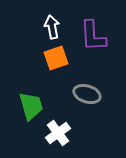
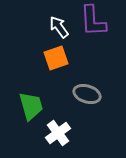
white arrow: moved 7 px right; rotated 25 degrees counterclockwise
purple L-shape: moved 15 px up
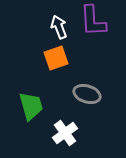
white arrow: rotated 15 degrees clockwise
white cross: moved 7 px right
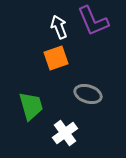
purple L-shape: rotated 20 degrees counterclockwise
gray ellipse: moved 1 px right
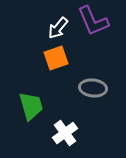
white arrow: moved 1 px left, 1 px down; rotated 120 degrees counterclockwise
gray ellipse: moved 5 px right, 6 px up; rotated 12 degrees counterclockwise
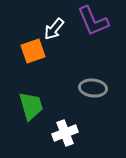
white arrow: moved 4 px left, 1 px down
orange square: moved 23 px left, 7 px up
white cross: rotated 15 degrees clockwise
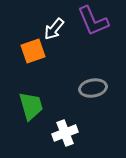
gray ellipse: rotated 16 degrees counterclockwise
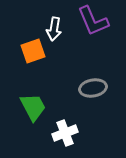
white arrow: rotated 30 degrees counterclockwise
green trapezoid: moved 2 px right, 1 px down; rotated 12 degrees counterclockwise
